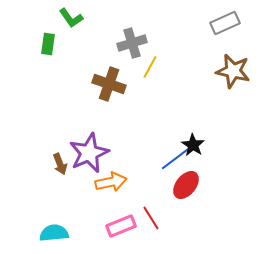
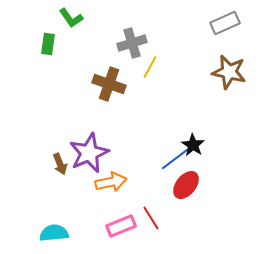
brown star: moved 4 px left, 1 px down
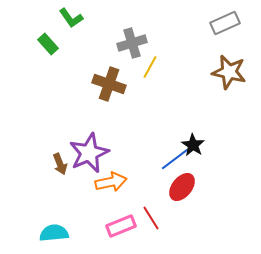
green rectangle: rotated 50 degrees counterclockwise
red ellipse: moved 4 px left, 2 px down
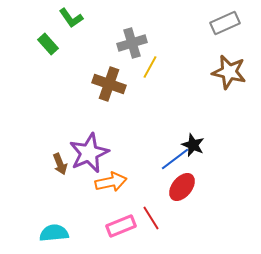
black star: rotated 10 degrees counterclockwise
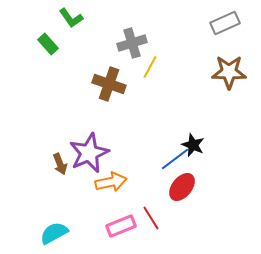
brown star: rotated 12 degrees counterclockwise
cyan semicircle: rotated 24 degrees counterclockwise
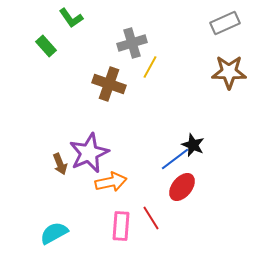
green rectangle: moved 2 px left, 2 px down
pink rectangle: rotated 64 degrees counterclockwise
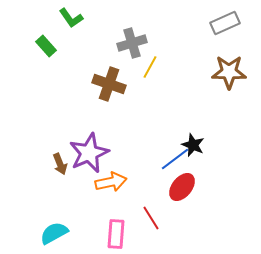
pink rectangle: moved 5 px left, 8 px down
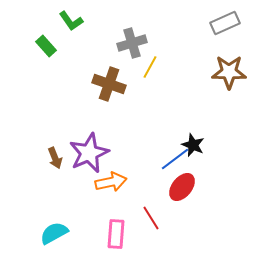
green L-shape: moved 3 px down
brown arrow: moved 5 px left, 6 px up
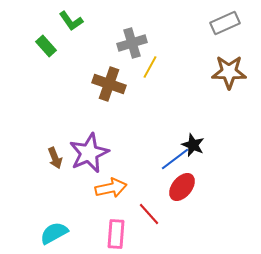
orange arrow: moved 6 px down
red line: moved 2 px left, 4 px up; rotated 10 degrees counterclockwise
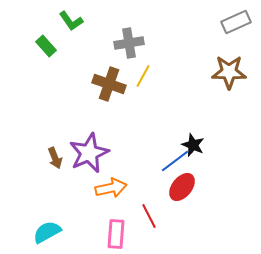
gray rectangle: moved 11 px right, 1 px up
gray cross: moved 3 px left; rotated 8 degrees clockwise
yellow line: moved 7 px left, 9 px down
blue line: moved 2 px down
red line: moved 2 px down; rotated 15 degrees clockwise
cyan semicircle: moved 7 px left, 1 px up
